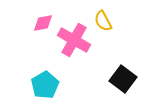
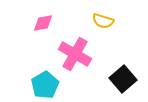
yellow semicircle: rotated 45 degrees counterclockwise
pink cross: moved 1 px right, 14 px down
black square: rotated 12 degrees clockwise
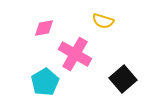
pink diamond: moved 1 px right, 5 px down
cyan pentagon: moved 3 px up
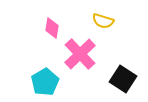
pink diamond: moved 8 px right; rotated 70 degrees counterclockwise
pink cross: moved 5 px right; rotated 16 degrees clockwise
black square: rotated 16 degrees counterclockwise
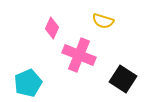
pink diamond: rotated 15 degrees clockwise
pink cross: moved 1 px left, 1 px down; rotated 24 degrees counterclockwise
cyan pentagon: moved 17 px left, 1 px down; rotated 8 degrees clockwise
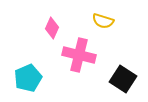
pink cross: rotated 8 degrees counterclockwise
cyan pentagon: moved 5 px up
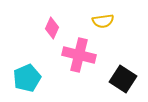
yellow semicircle: rotated 25 degrees counterclockwise
cyan pentagon: moved 1 px left
